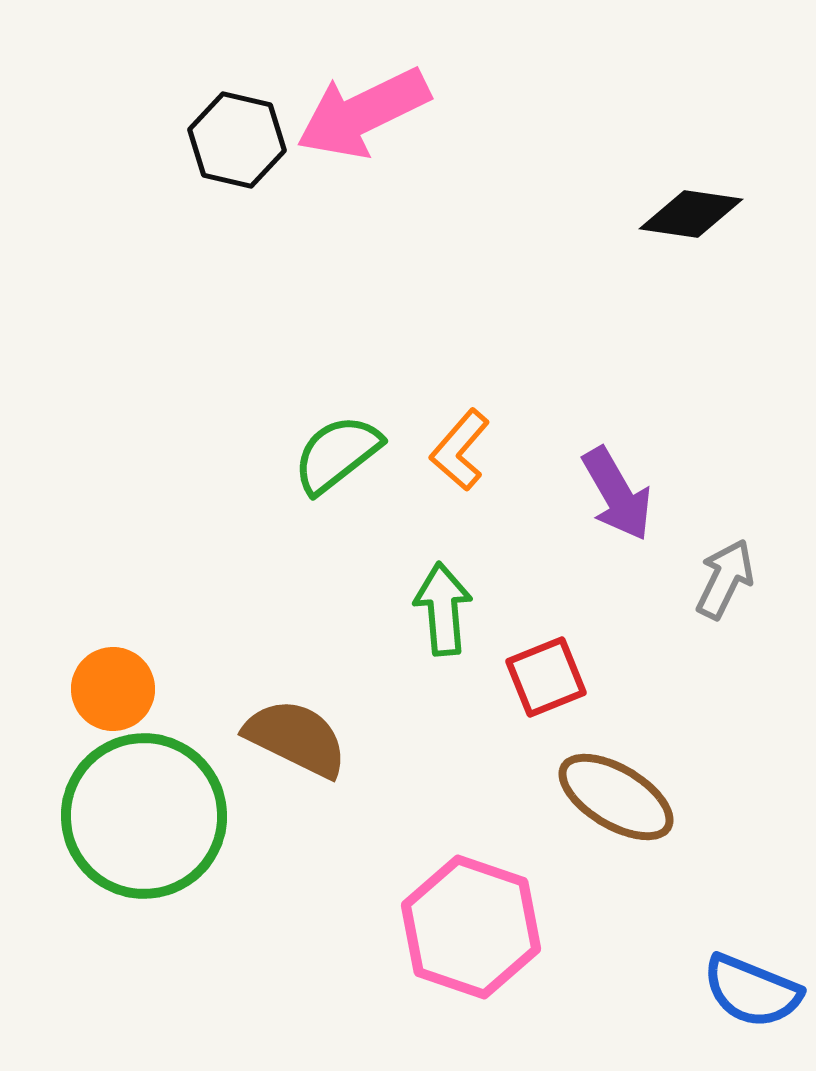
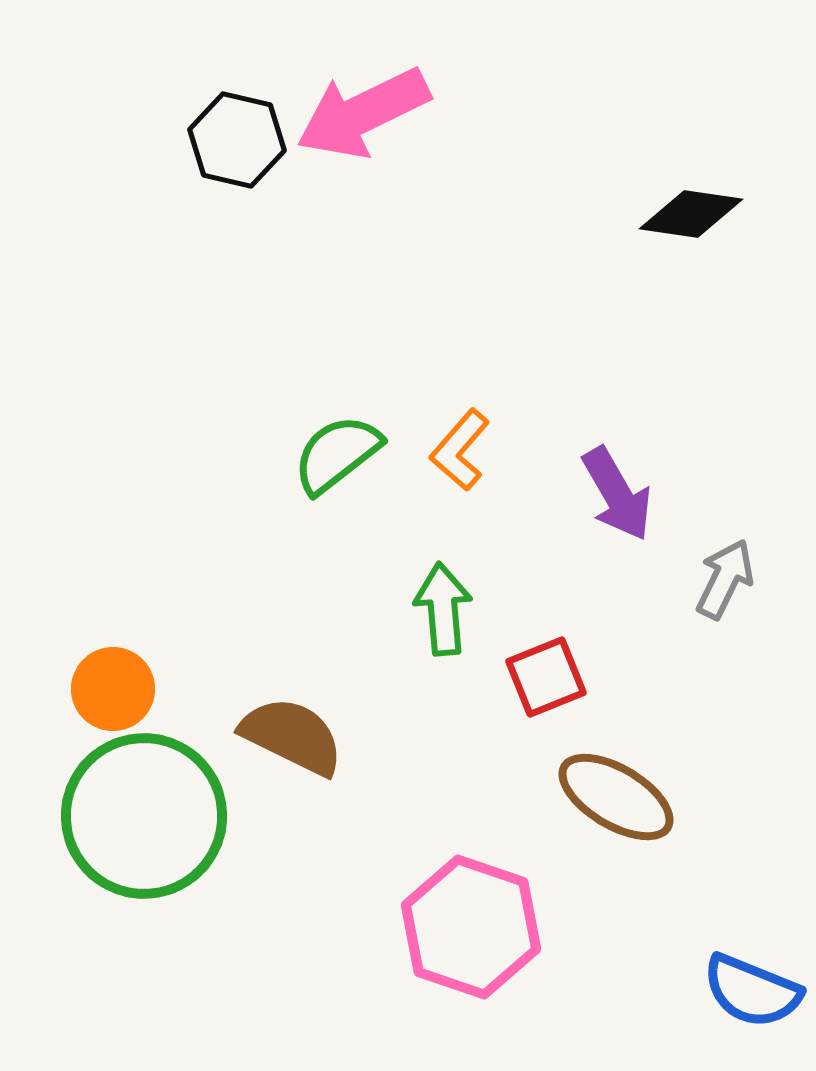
brown semicircle: moved 4 px left, 2 px up
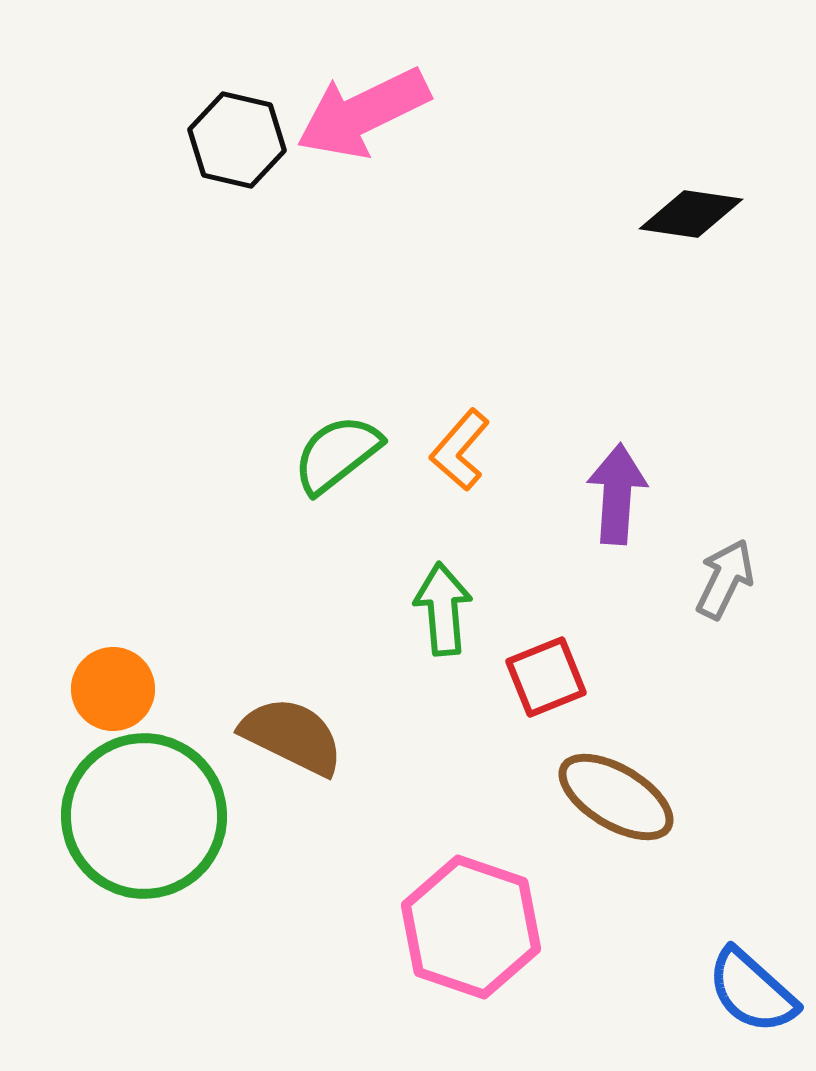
purple arrow: rotated 146 degrees counterclockwise
blue semicircle: rotated 20 degrees clockwise
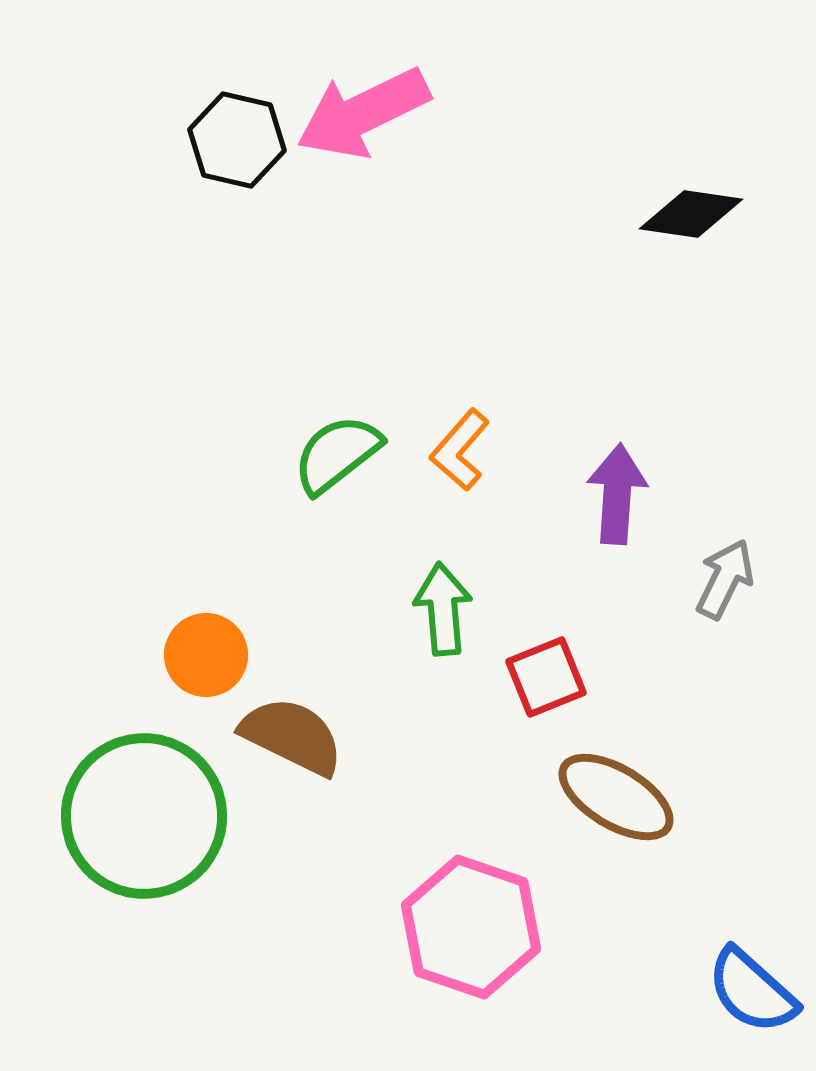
orange circle: moved 93 px right, 34 px up
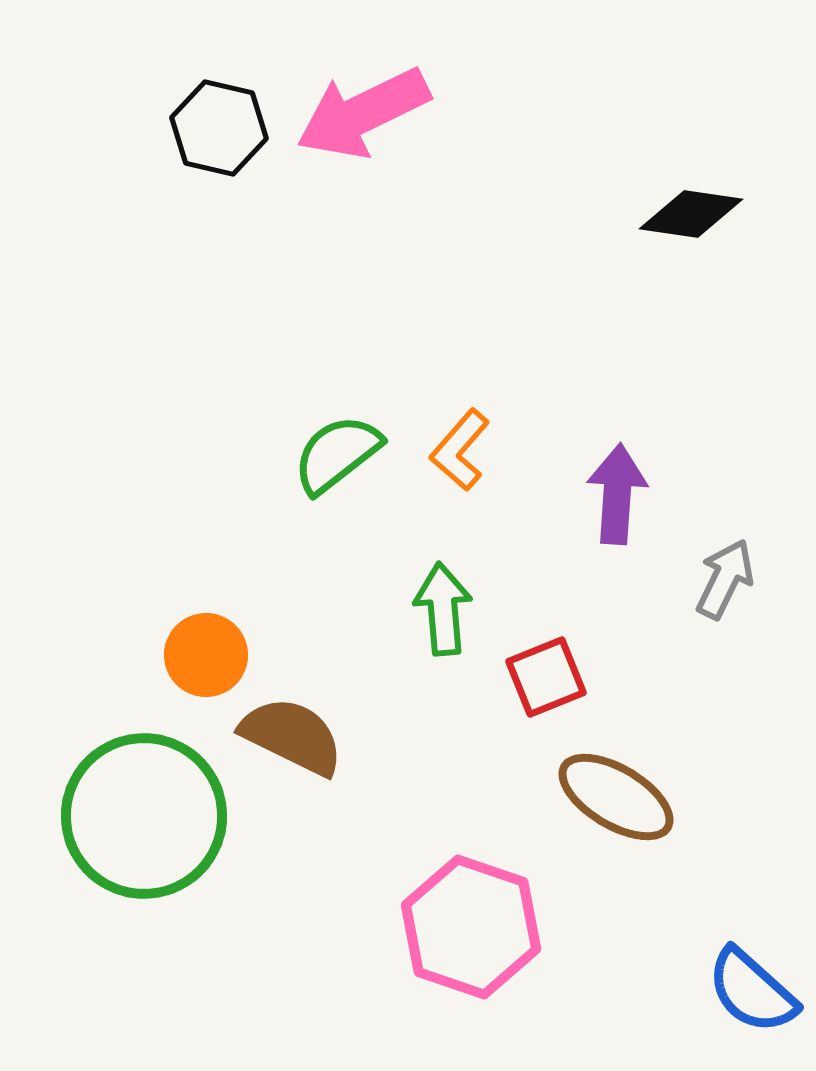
black hexagon: moved 18 px left, 12 px up
